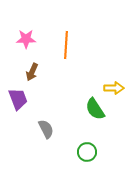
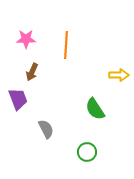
yellow arrow: moved 5 px right, 13 px up
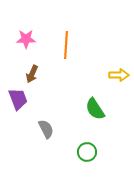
brown arrow: moved 2 px down
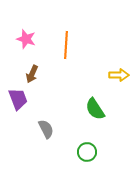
pink star: rotated 18 degrees clockwise
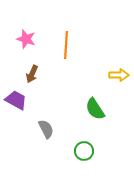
purple trapezoid: moved 2 px left, 1 px down; rotated 40 degrees counterclockwise
green circle: moved 3 px left, 1 px up
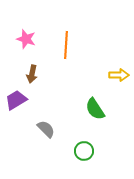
brown arrow: rotated 12 degrees counterclockwise
purple trapezoid: rotated 60 degrees counterclockwise
gray semicircle: rotated 18 degrees counterclockwise
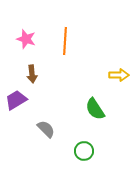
orange line: moved 1 px left, 4 px up
brown arrow: rotated 18 degrees counterclockwise
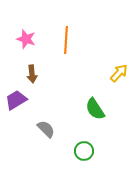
orange line: moved 1 px right, 1 px up
yellow arrow: moved 2 px up; rotated 48 degrees counterclockwise
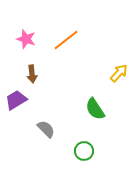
orange line: rotated 48 degrees clockwise
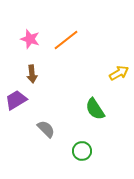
pink star: moved 4 px right
yellow arrow: rotated 18 degrees clockwise
green circle: moved 2 px left
